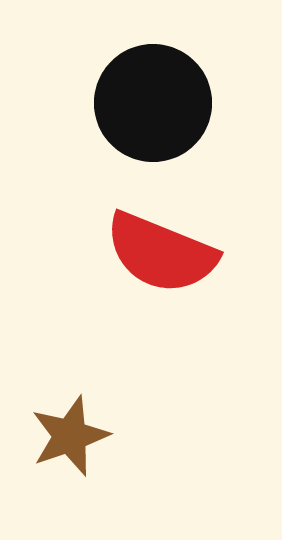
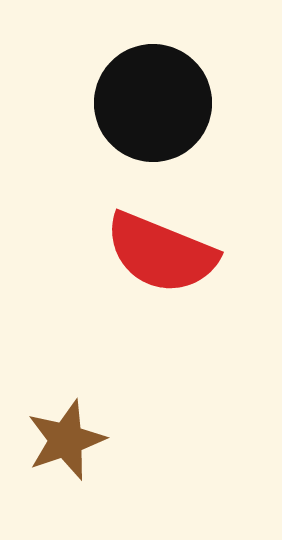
brown star: moved 4 px left, 4 px down
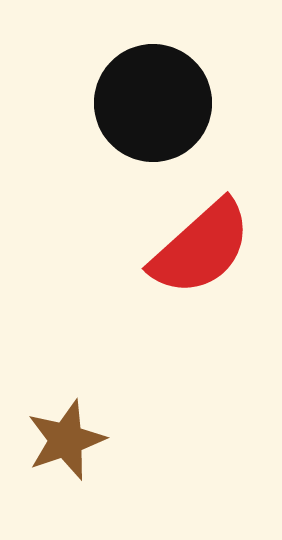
red semicircle: moved 40 px right, 5 px up; rotated 64 degrees counterclockwise
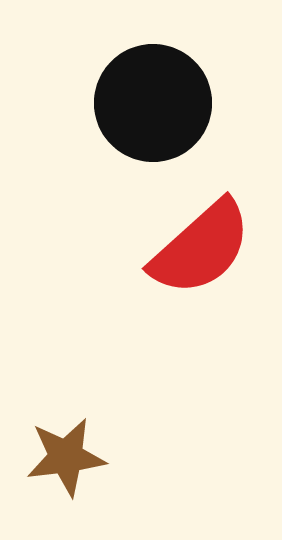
brown star: moved 17 px down; rotated 12 degrees clockwise
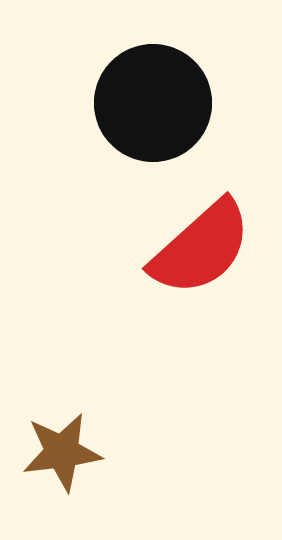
brown star: moved 4 px left, 5 px up
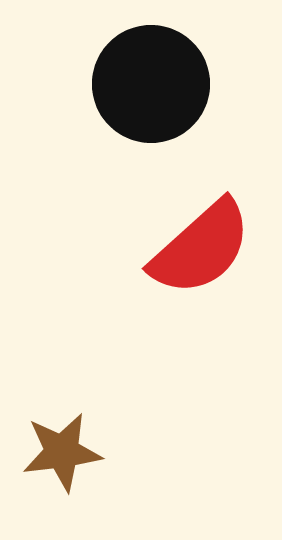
black circle: moved 2 px left, 19 px up
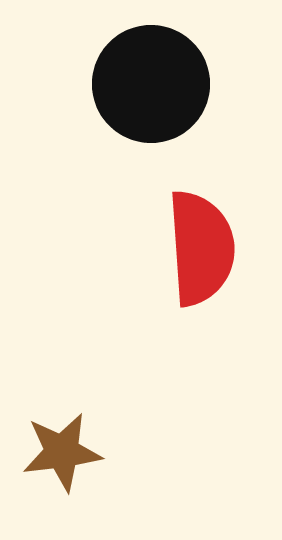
red semicircle: rotated 52 degrees counterclockwise
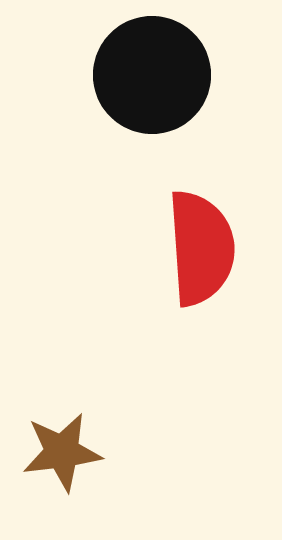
black circle: moved 1 px right, 9 px up
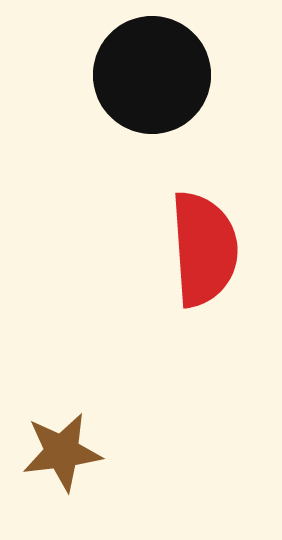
red semicircle: moved 3 px right, 1 px down
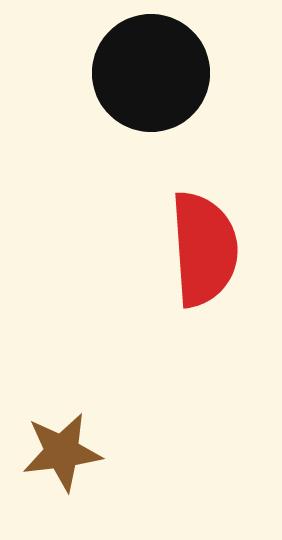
black circle: moved 1 px left, 2 px up
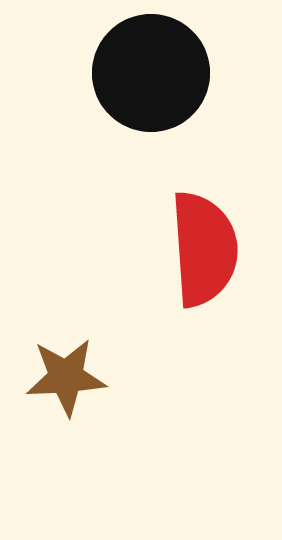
brown star: moved 4 px right, 75 px up; rotated 4 degrees clockwise
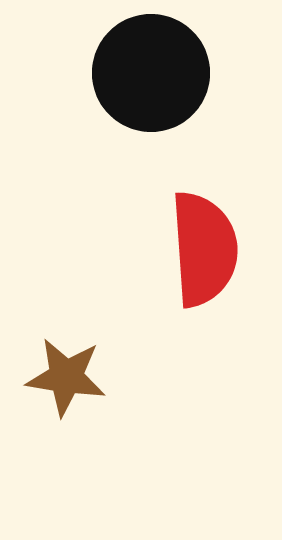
brown star: rotated 12 degrees clockwise
